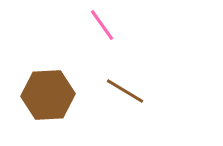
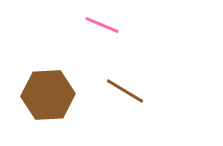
pink line: rotated 32 degrees counterclockwise
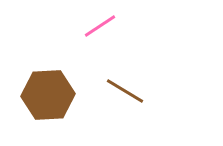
pink line: moved 2 px left, 1 px down; rotated 56 degrees counterclockwise
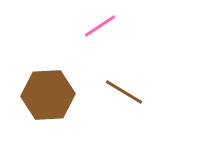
brown line: moved 1 px left, 1 px down
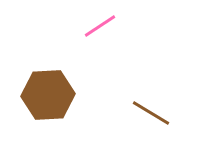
brown line: moved 27 px right, 21 px down
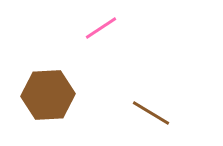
pink line: moved 1 px right, 2 px down
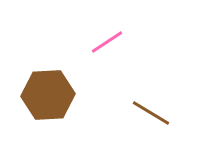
pink line: moved 6 px right, 14 px down
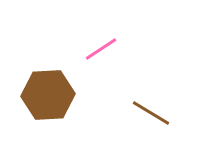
pink line: moved 6 px left, 7 px down
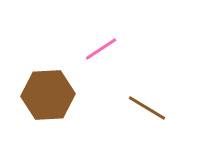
brown line: moved 4 px left, 5 px up
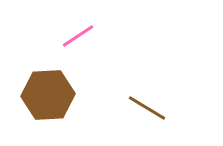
pink line: moved 23 px left, 13 px up
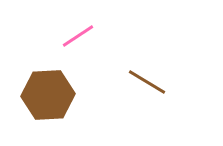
brown line: moved 26 px up
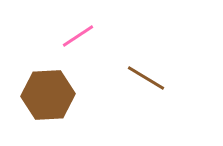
brown line: moved 1 px left, 4 px up
